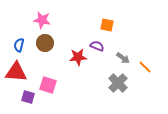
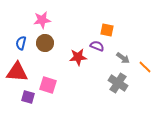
pink star: rotated 18 degrees counterclockwise
orange square: moved 5 px down
blue semicircle: moved 2 px right, 2 px up
red triangle: moved 1 px right
gray cross: rotated 12 degrees counterclockwise
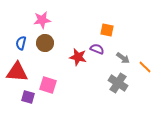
purple semicircle: moved 3 px down
red star: rotated 18 degrees clockwise
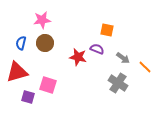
red triangle: rotated 20 degrees counterclockwise
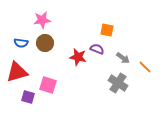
blue semicircle: rotated 96 degrees counterclockwise
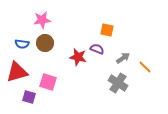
blue semicircle: moved 1 px right, 1 px down
gray arrow: rotated 72 degrees counterclockwise
pink square: moved 3 px up
purple square: moved 1 px right
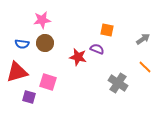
gray arrow: moved 20 px right, 19 px up
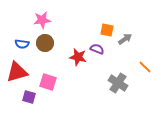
gray arrow: moved 18 px left
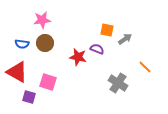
red triangle: rotated 45 degrees clockwise
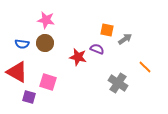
pink star: moved 4 px right; rotated 18 degrees clockwise
